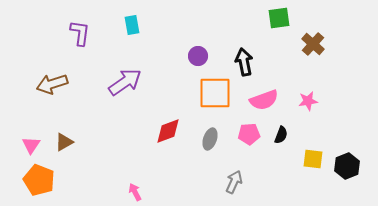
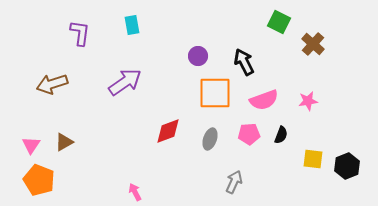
green square: moved 4 px down; rotated 35 degrees clockwise
black arrow: rotated 16 degrees counterclockwise
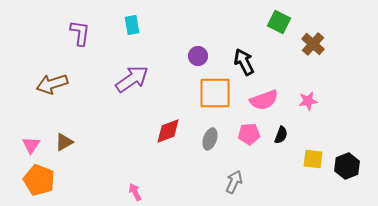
purple arrow: moved 7 px right, 3 px up
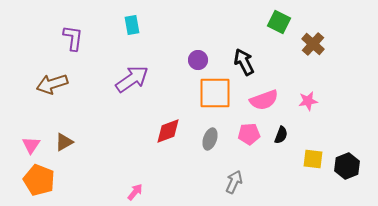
purple L-shape: moved 7 px left, 5 px down
purple circle: moved 4 px down
pink arrow: rotated 66 degrees clockwise
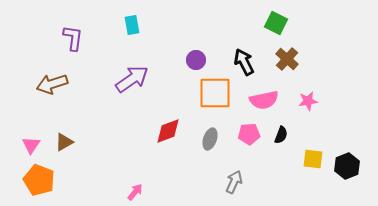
green square: moved 3 px left, 1 px down
brown cross: moved 26 px left, 15 px down
purple circle: moved 2 px left
pink semicircle: rotated 8 degrees clockwise
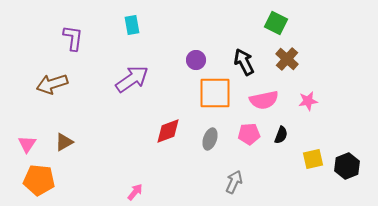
pink triangle: moved 4 px left, 1 px up
yellow square: rotated 20 degrees counterclockwise
orange pentagon: rotated 16 degrees counterclockwise
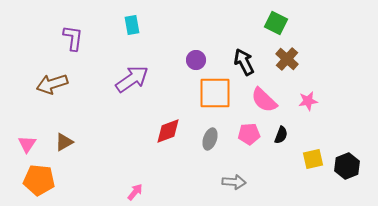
pink semicircle: rotated 56 degrees clockwise
gray arrow: rotated 70 degrees clockwise
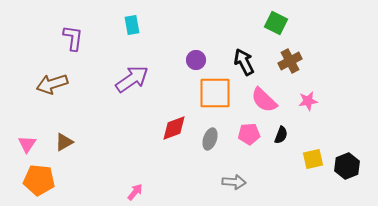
brown cross: moved 3 px right, 2 px down; rotated 20 degrees clockwise
red diamond: moved 6 px right, 3 px up
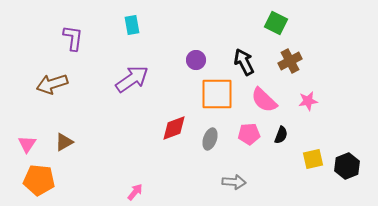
orange square: moved 2 px right, 1 px down
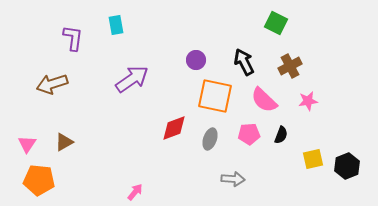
cyan rectangle: moved 16 px left
brown cross: moved 5 px down
orange square: moved 2 px left, 2 px down; rotated 12 degrees clockwise
gray arrow: moved 1 px left, 3 px up
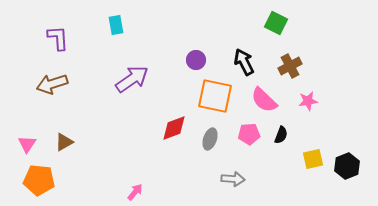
purple L-shape: moved 15 px left; rotated 12 degrees counterclockwise
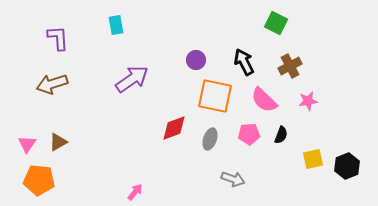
brown triangle: moved 6 px left
gray arrow: rotated 15 degrees clockwise
